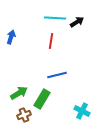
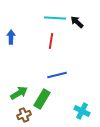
black arrow: rotated 104 degrees counterclockwise
blue arrow: rotated 16 degrees counterclockwise
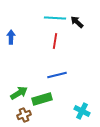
red line: moved 4 px right
green rectangle: rotated 42 degrees clockwise
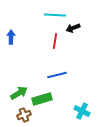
cyan line: moved 3 px up
black arrow: moved 4 px left, 6 px down; rotated 64 degrees counterclockwise
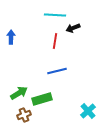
blue line: moved 4 px up
cyan cross: moved 6 px right; rotated 21 degrees clockwise
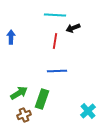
blue line: rotated 12 degrees clockwise
green rectangle: rotated 54 degrees counterclockwise
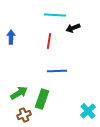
red line: moved 6 px left
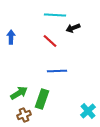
red line: moved 1 px right; rotated 56 degrees counterclockwise
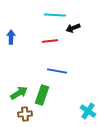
red line: rotated 49 degrees counterclockwise
blue line: rotated 12 degrees clockwise
green rectangle: moved 4 px up
cyan cross: rotated 14 degrees counterclockwise
brown cross: moved 1 px right, 1 px up; rotated 16 degrees clockwise
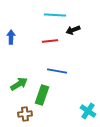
black arrow: moved 2 px down
green arrow: moved 9 px up
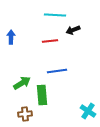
blue line: rotated 18 degrees counterclockwise
green arrow: moved 3 px right, 1 px up
green rectangle: rotated 24 degrees counterclockwise
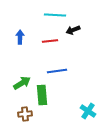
blue arrow: moved 9 px right
